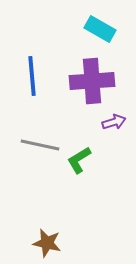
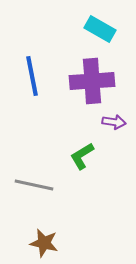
blue line: rotated 6 degrees counterclockwise
purple arrow: rotated 25 degrees clockwise
gray line: moved 6 px left, 40 px down
green L-shape: moved 3 px right, 4 px up
brown star: moved 3 px left
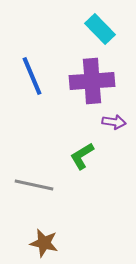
cyan rectangle: rotated 16 degrees clockwise
blue line: rotated 12 degrees counterclockwise
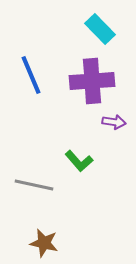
blue line: moved 1 px left, 1 px up
green L-shape: moved 3 px left, 5 px down; rotated 100 degrees counterclockwise
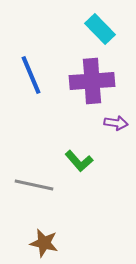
purple arrow: moved 2 px right, 1 px down
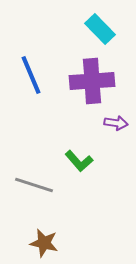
gray line: rotated 6 degrees clockwise
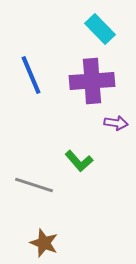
brown star: rotated 8 degrees clockwise
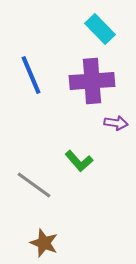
gray line: rotated 18 degrees clockwise
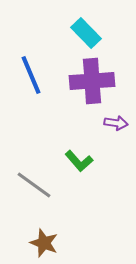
cyan rectangle: moved 14 px left, 4 px down
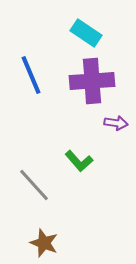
cyan rectangle: rotated 12 degrees counterclockwise
gray line: rotated 12 degrees clockwise
